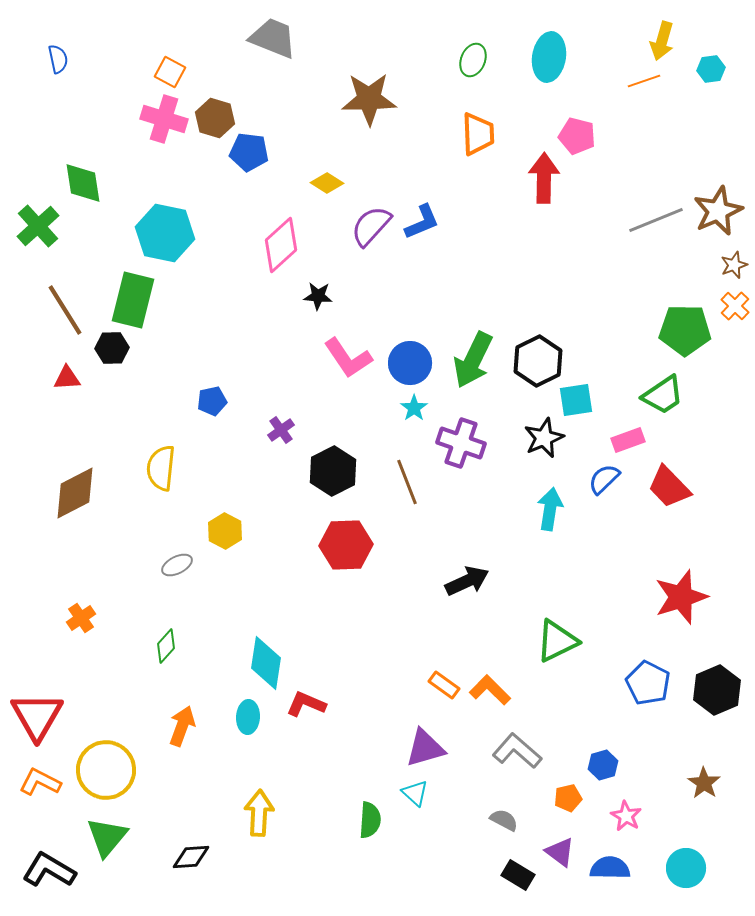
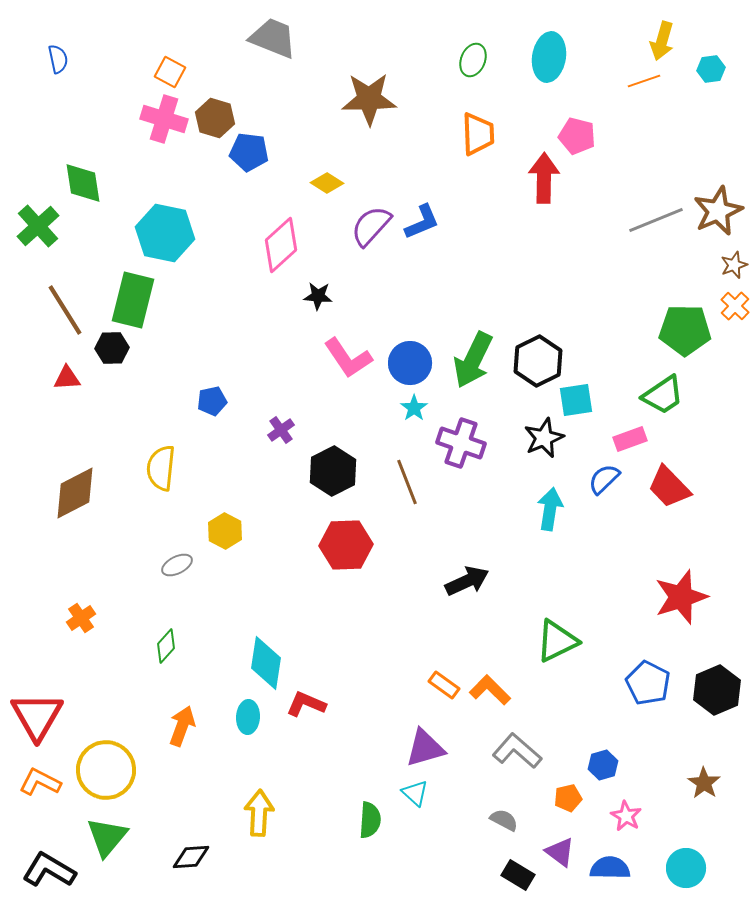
pink rectangle at (628, 440): moved 2 px right, 1 px up
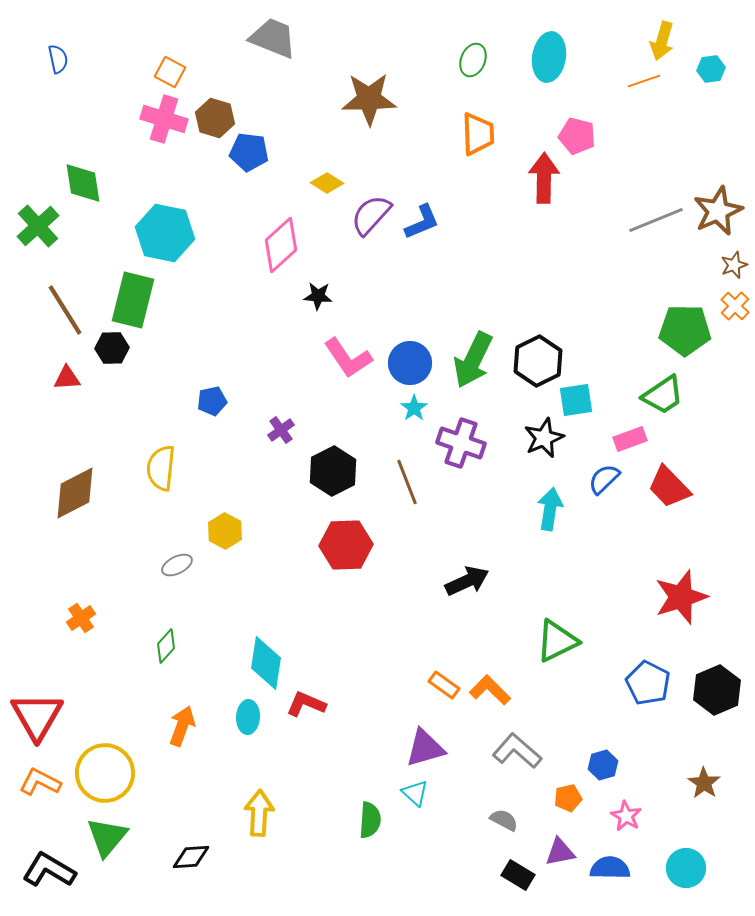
purple semicircle at (371, 226): moved 11 px up
yellow circle at (106, 770): moved 1 px left, 3 px down
purple triangle at (560, 852): rotated 48 degrees counterclockwise
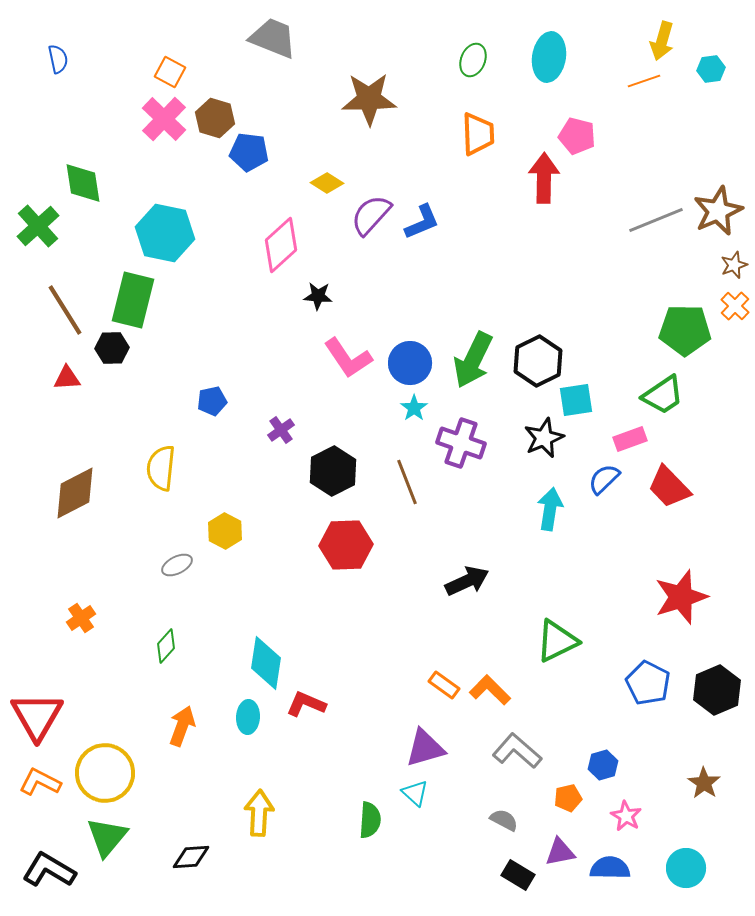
pink cross at (164, 119): rotated 27 degrees clockwise
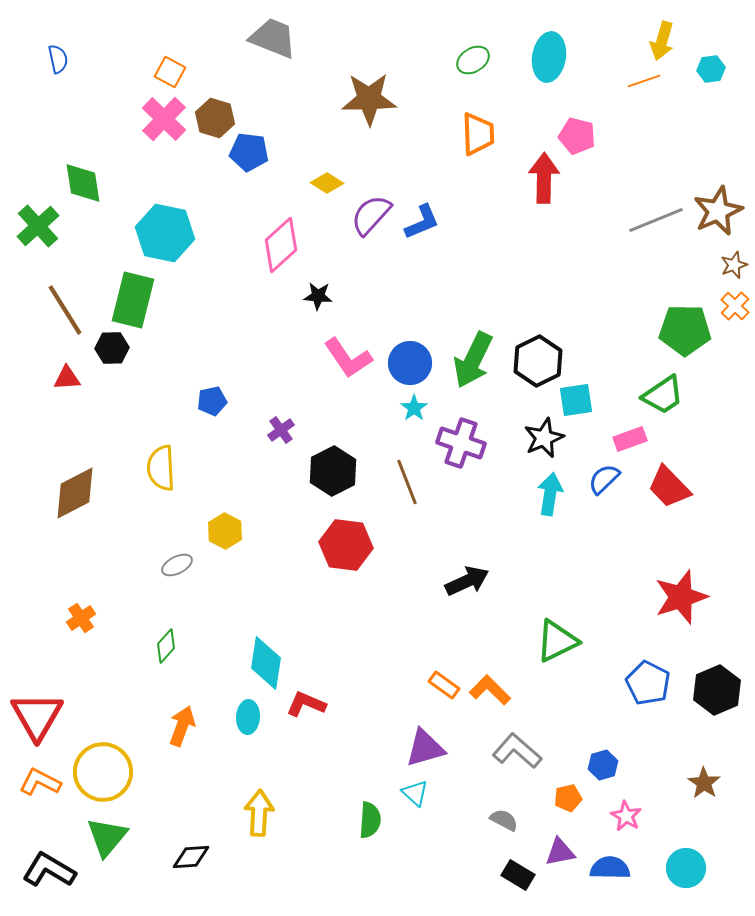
green ellipse at (473, 60): rotated 36 degrees clockwise
yellow semicircle at (161, 468): rotated 9 degrees counterclockwise
cyan arrow at (550, 509): moved 15 px up
red hexagon at (346, 545): rotated 9 degrees clockwise
yellow circle at (105, 773): moved 2 px left, 1 px up
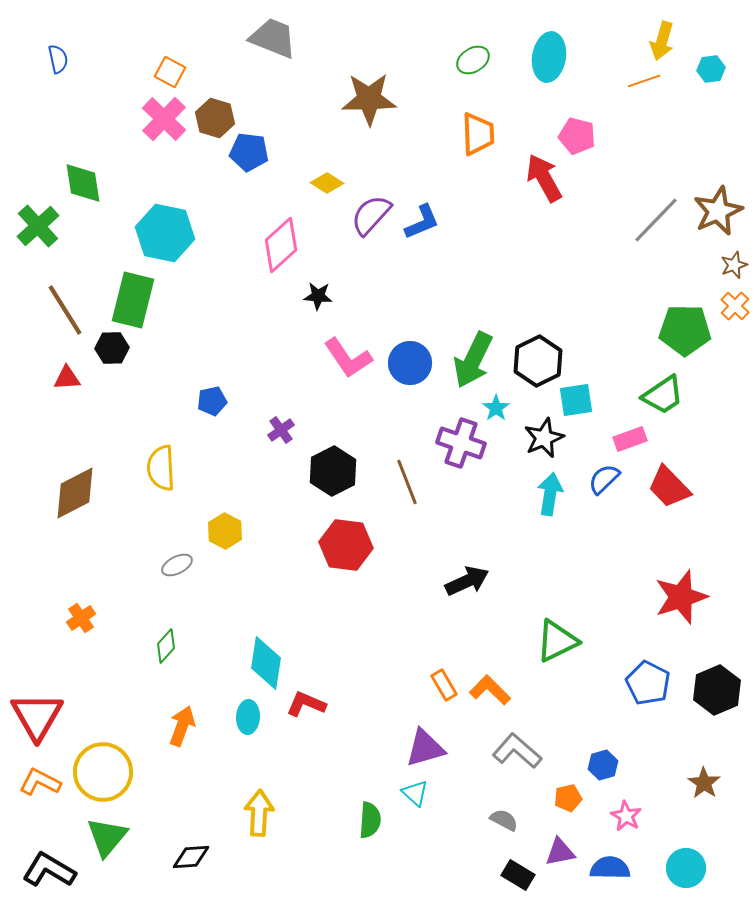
red arrow at (544, 178): rotated 30 degrees counterclockwise
gray line at (656, 220): rotated 24 degrees counterclockwise
cyan star at (414, 408): moved 82 px right
orange rectangle at (444, 685): rotated 24 degrees clockwise
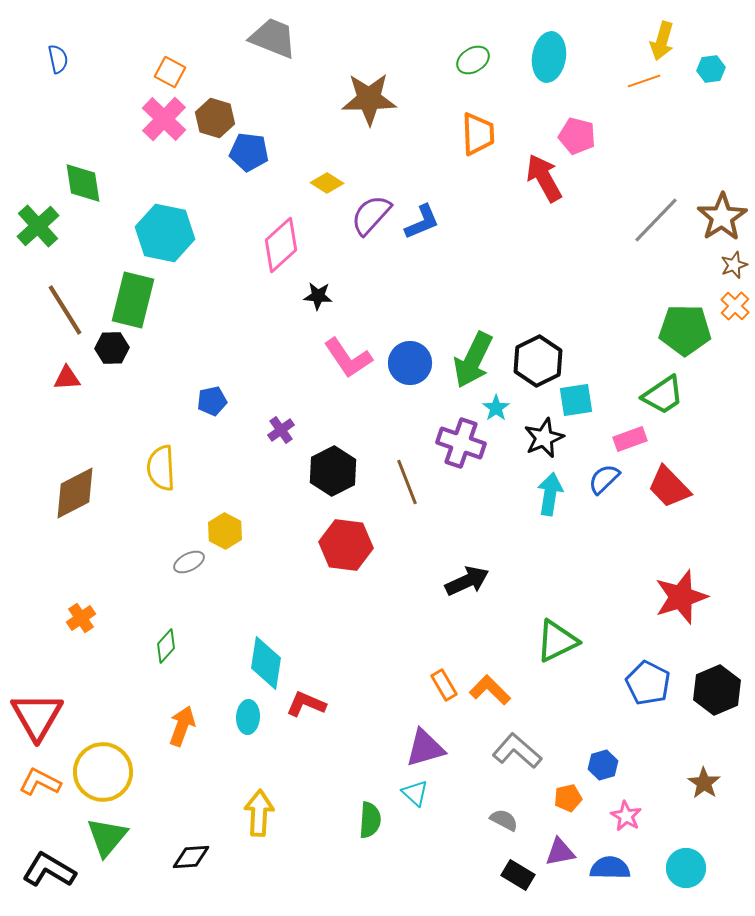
brown star at (718, 211): moved 4 px right, 6 px down; rotated 9 degrees counterclockwise
gray ellipse at (177, 565): moved 12 px right, 3 px up
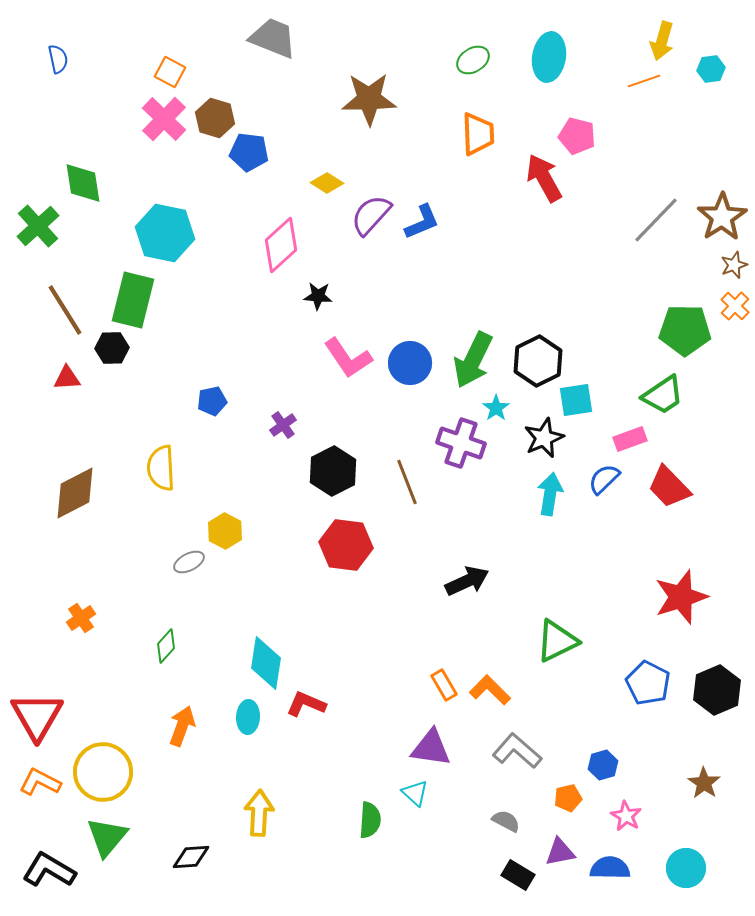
purple cross at (281, 430): moved 2 px right, 5 px up
purple triangle at (425, 748): moved 6 px right; rotated 24 degrees clockwise
gray semicircle at (504, 820): moved 2 px right, 1 px down
